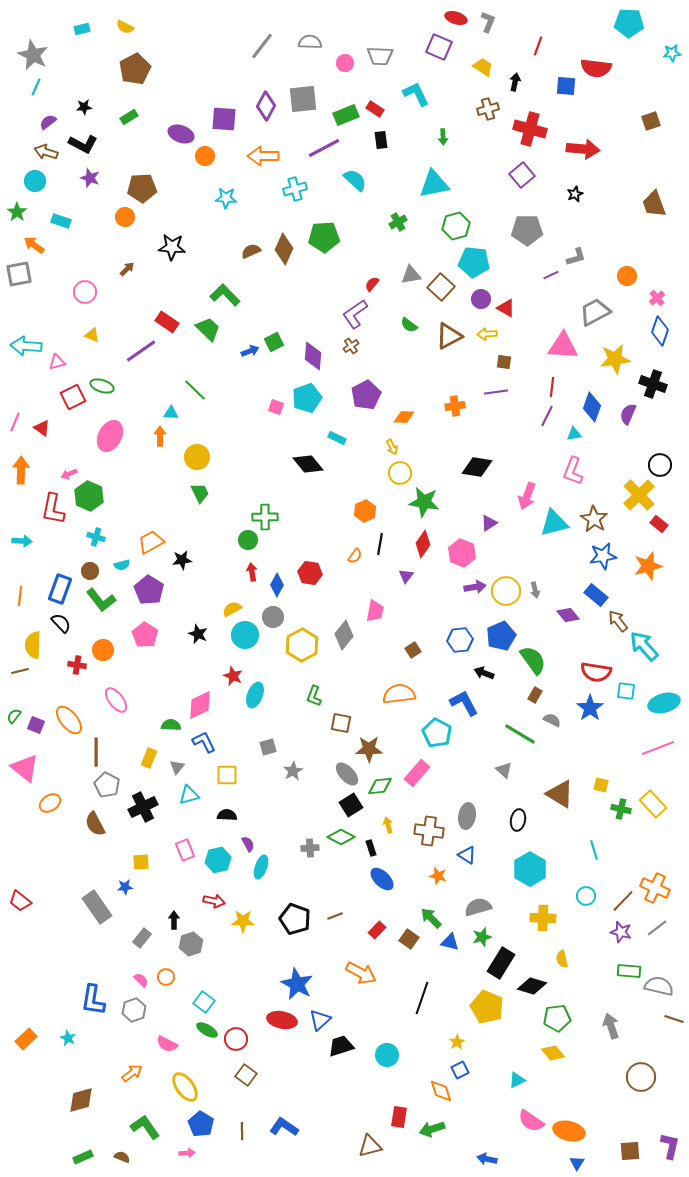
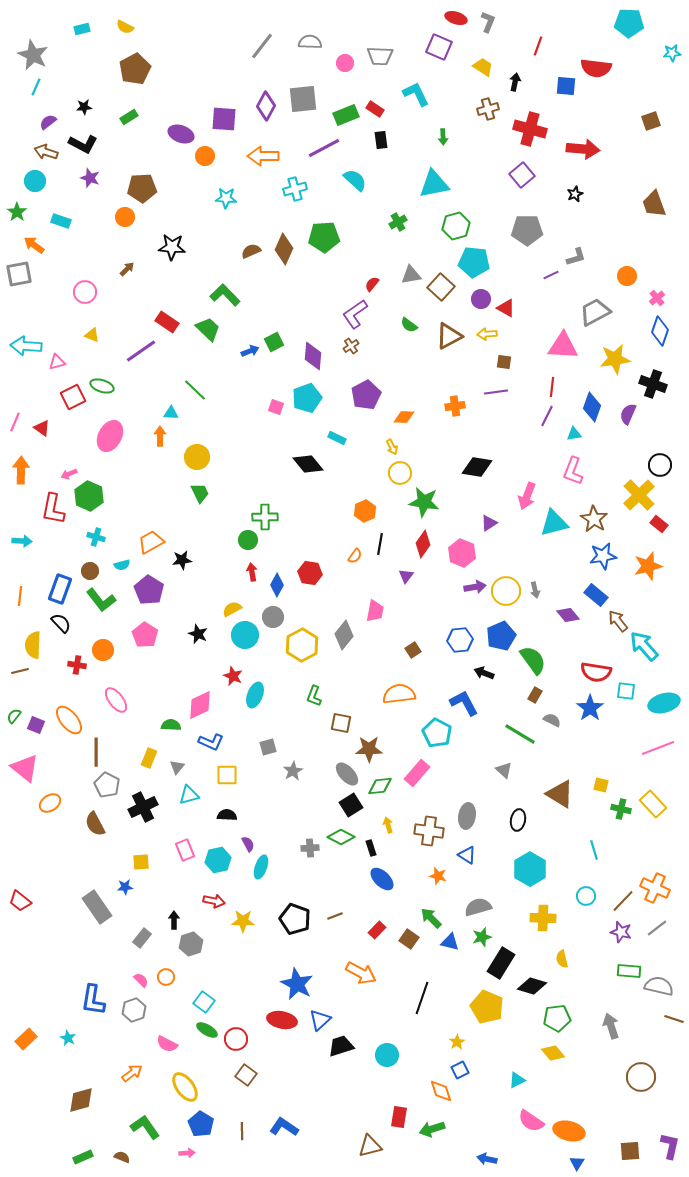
blue L-shape at (204, 742): moved 7 px right; rotated 140 degrees clockwise
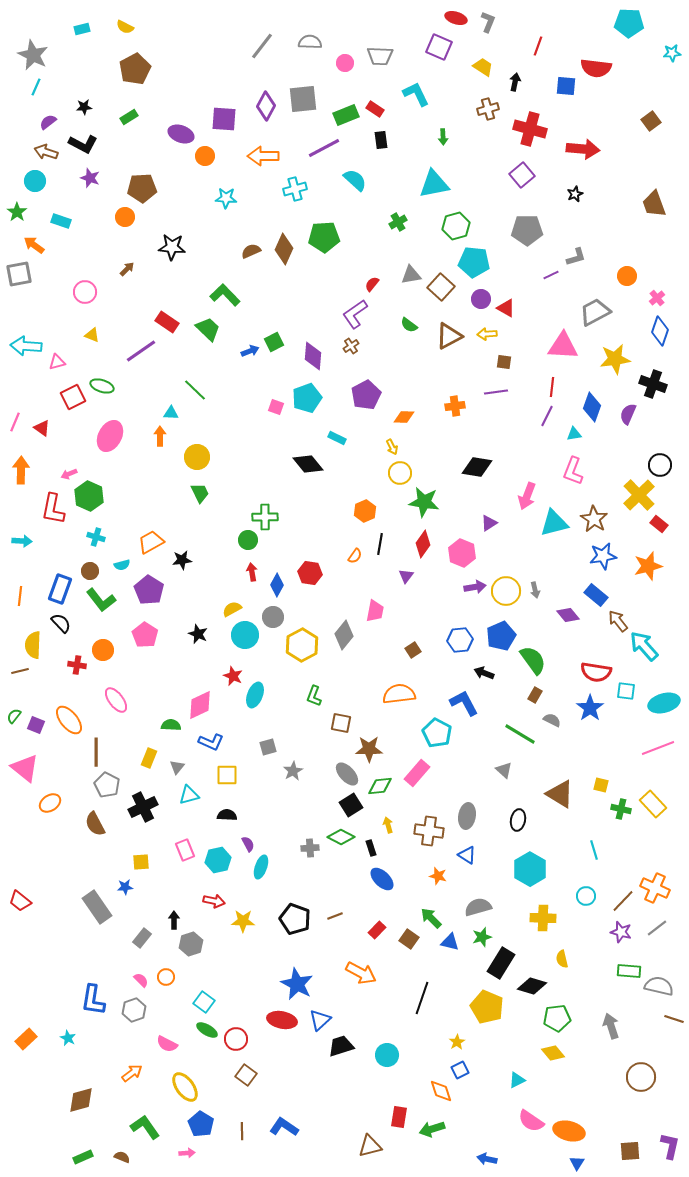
brown square at (651, 121): rotated 18 degrees counterclockwise
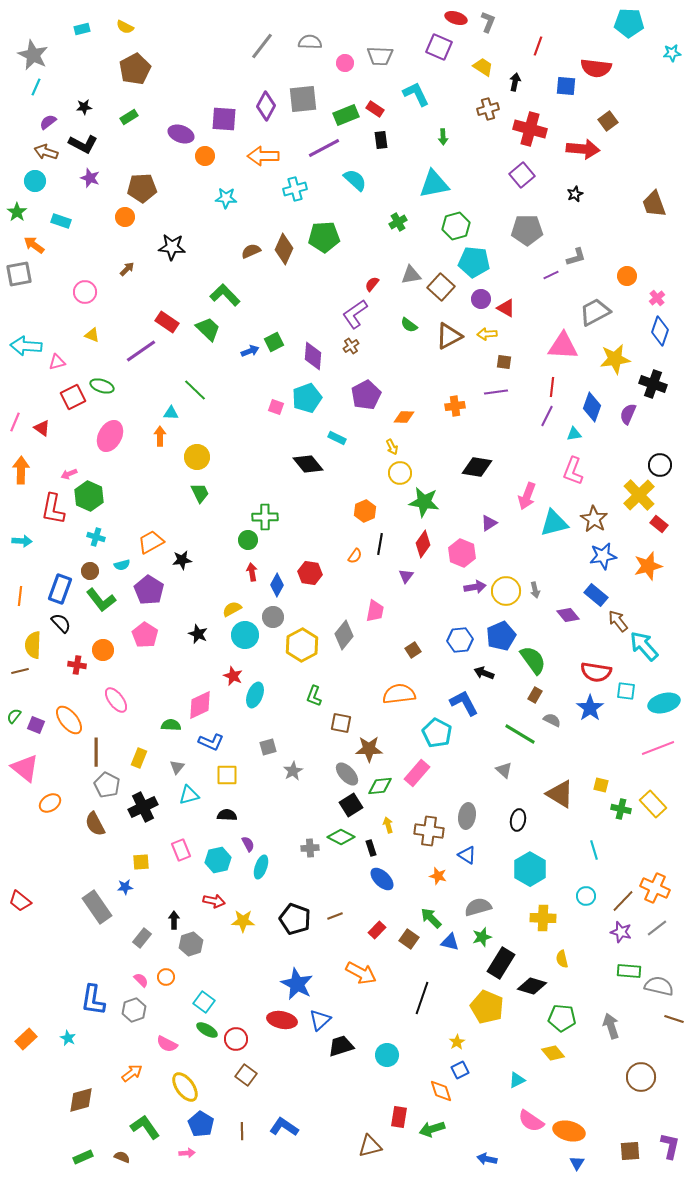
brown square at (651, 121): moved 43 px left
yellow rectangle at (149, 758): moved 10 px left
pink rectangle at (185, 850): moved 4 px left
green pentagon at (557, 1018): moved 5 px right; rotated 12 degrees clockwise
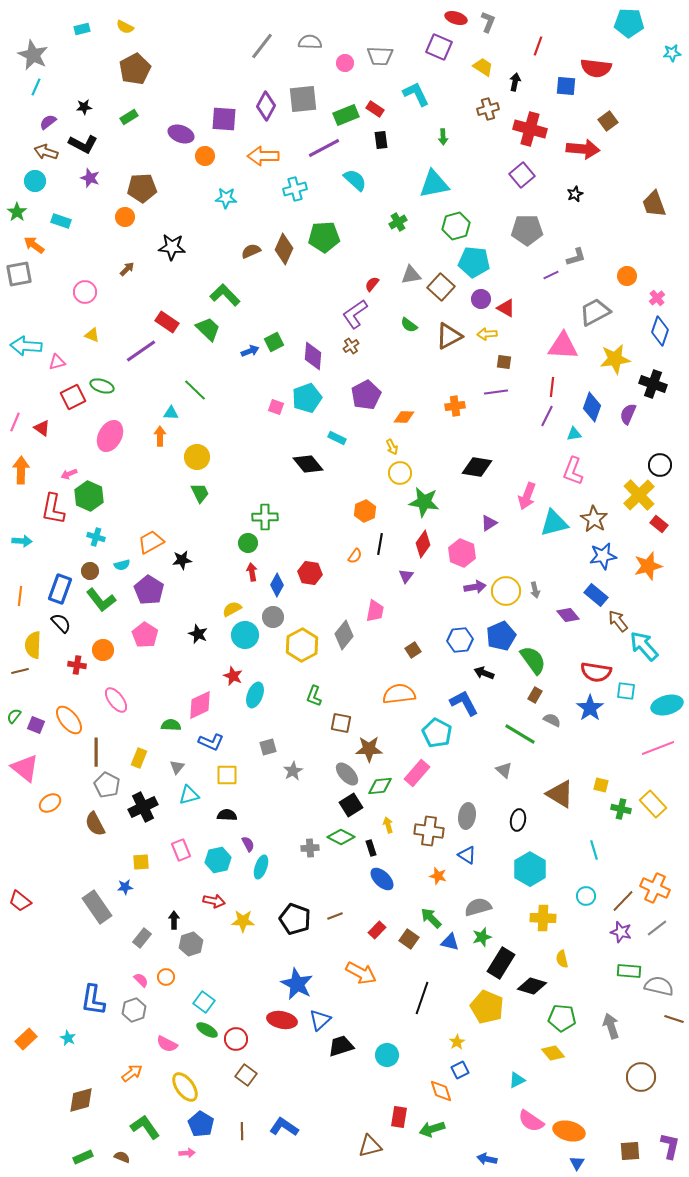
green circle at (248, 540): moved 3 px down
cyan ellipse at (664, 703): moved 3 px right, 2 px down
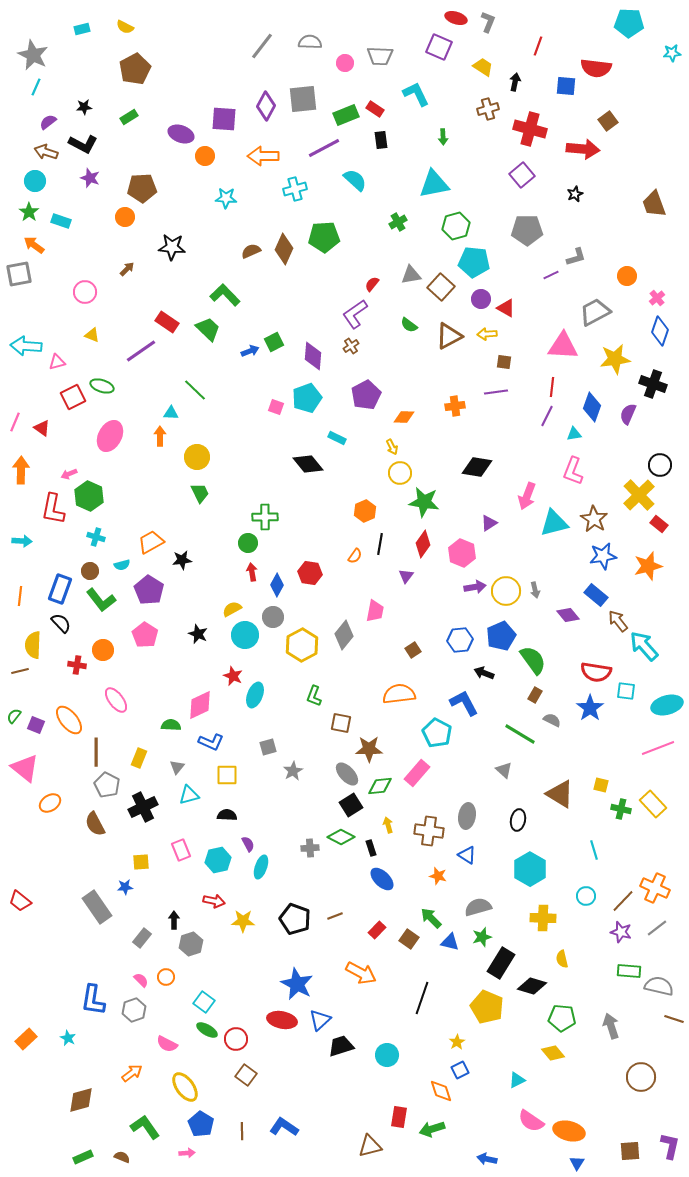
green star at (17, 212): moved 12 px right
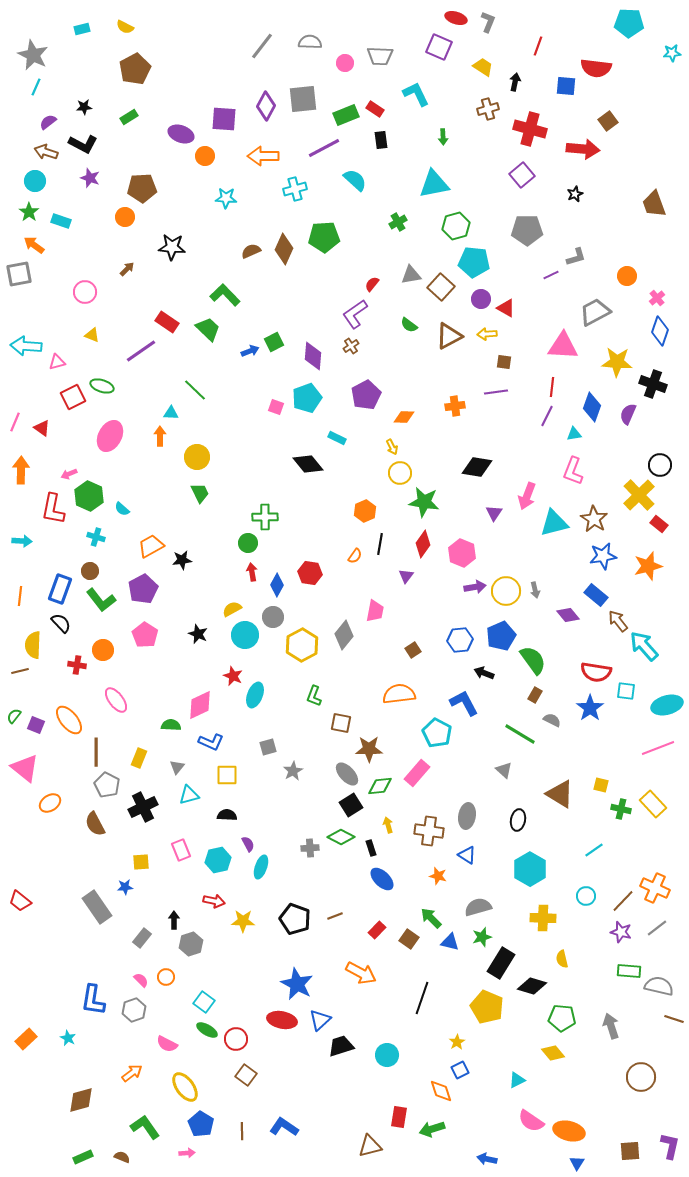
yellow star at (615, 359): moved 2 px right, 3 px down; rotated 12 degrees clockwise
purple triangle at (489, 523): moved 5 px right, 10 px up; rotated 24 degrees counterclockwise
orange trapezoid at (151, 542): moved 4 px down
cyan semicircle at (122, 565): moved 56 px up; rotated 56 degrees clockwise
purple pentagon at (149, 590): moved 6 px left, 1 px up; rotated 12 degrees clockwise
cyan line at (594, 850): rotated 72 degrees clockwise
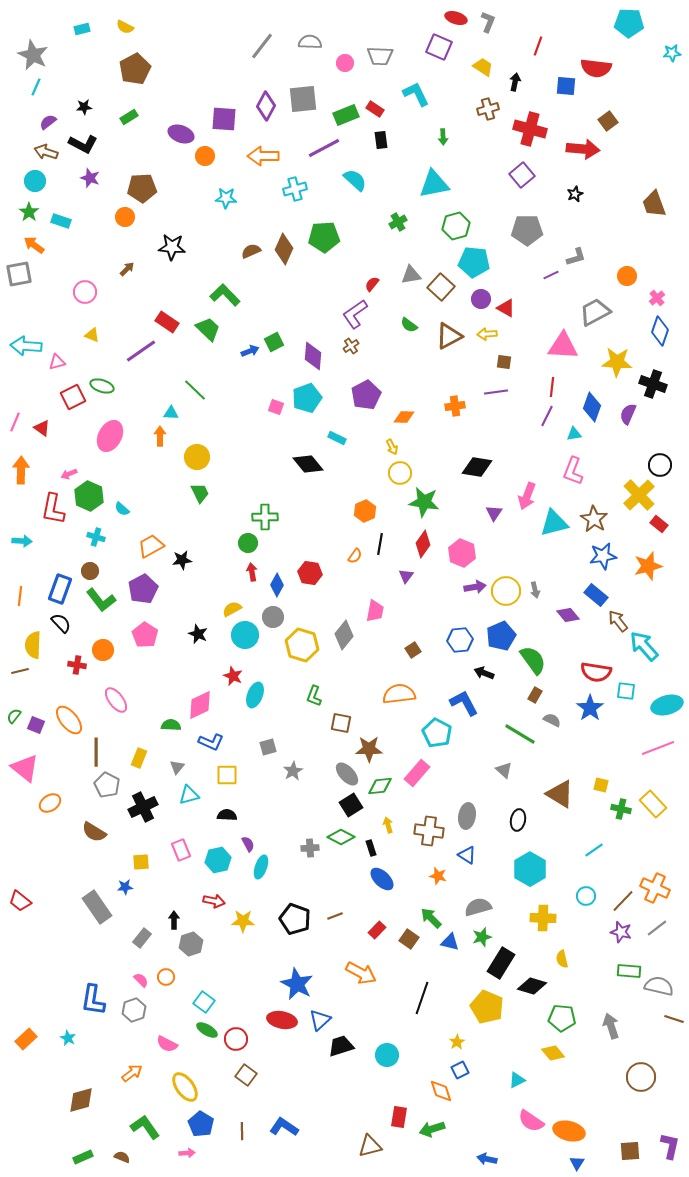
yellow hexagon at (302, 645): rotated 16 degrees counterclockwise
brown semicircle at (95, 824): moved 1 px left, 8 px down; rotated 30 degrees counterclockwise
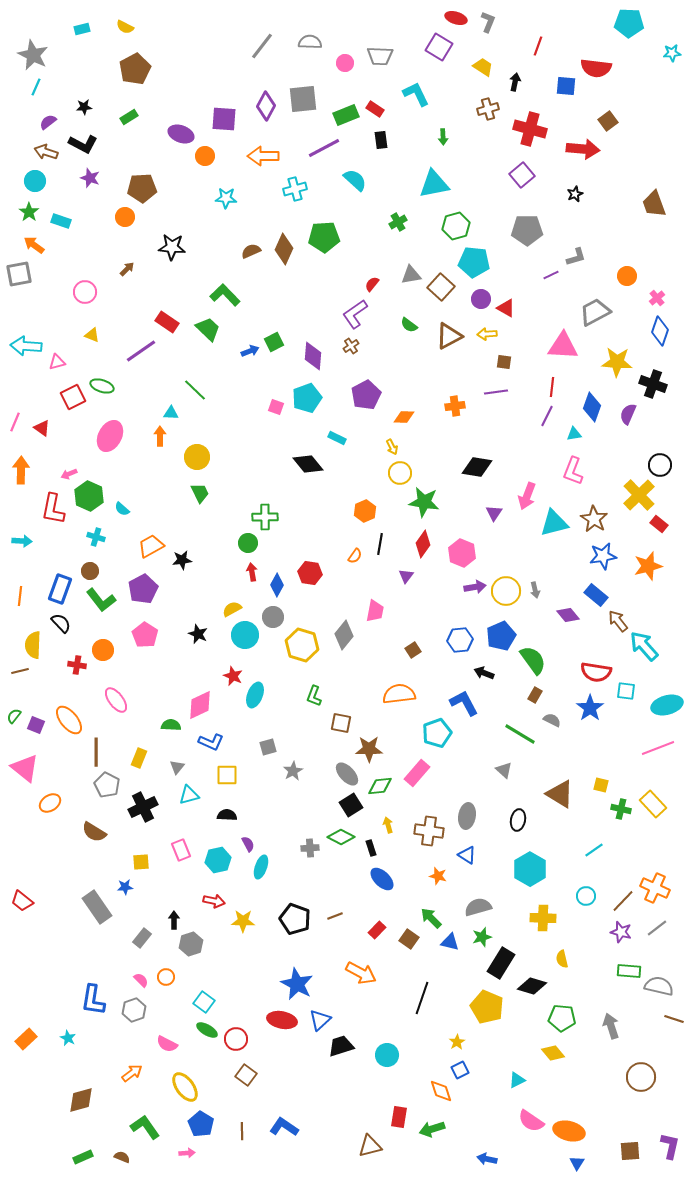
purple square at (439, 47): rotated 8 degrees clockwise
cyan pentagon at (437, 733): rotated 24 degrees clockwise
red trapezoid at (20, 901): moved 2 px right
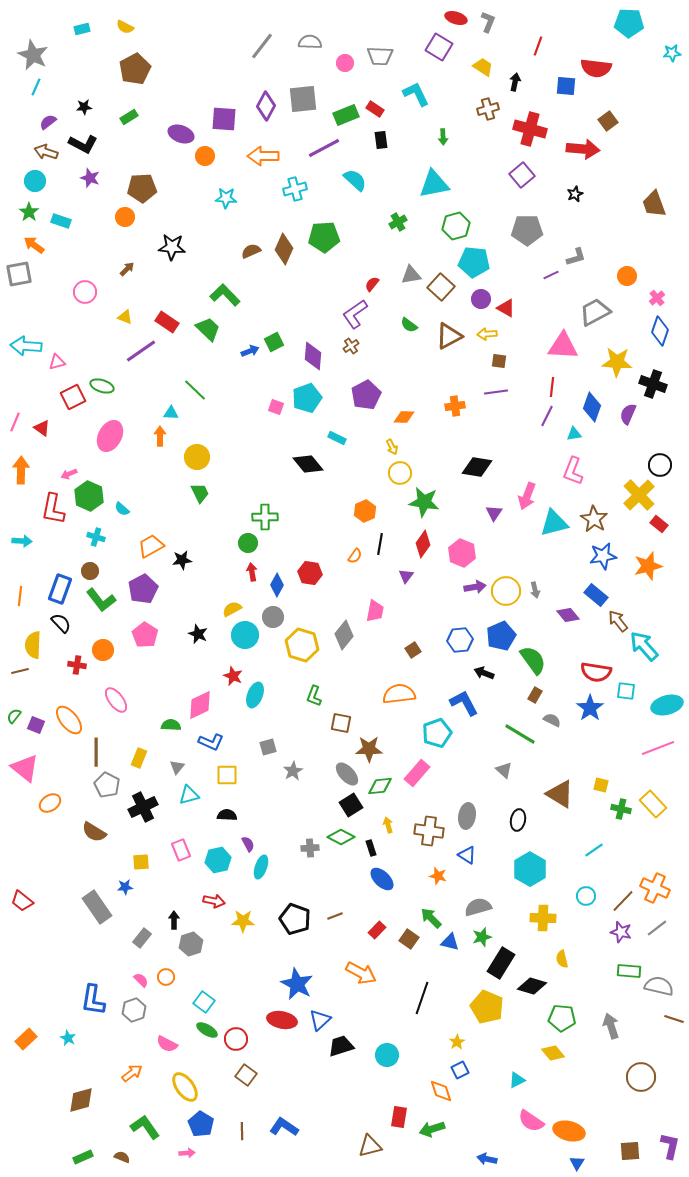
yellow triangle at (92, 335): moved 33 px right, 18 px up
brown square at (504, 362): moved 5 px left, 1 px up
